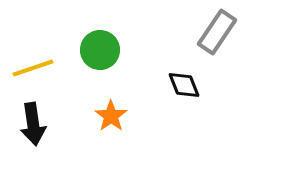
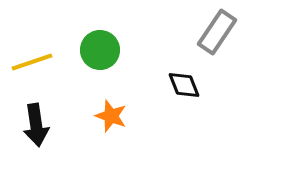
yellow line: moved 1 px left, 6 px up
orange star: rotated 16 degrees counterclockwise
black arrow: moved 3 px right, 1 px down
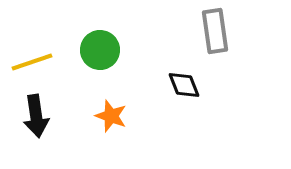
gray rectangle: moved 2 px left, 1 px up; rotated 42 degrees counterclockwise
black arrow: moved 9 px up
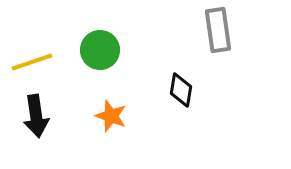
gray rectangle: moved 3 px right, 1 px up
black diamond: moved 3 px left, 5 px down; rotated 32 degrees clockwise
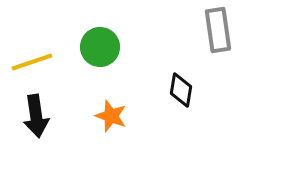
green circle: moved 3 px up
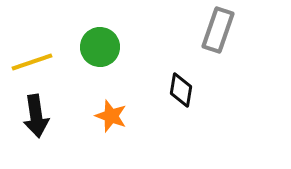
gray rectangle: rotated 27 degrees clockwise
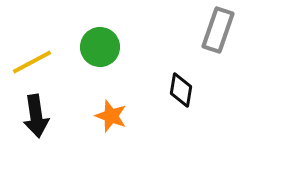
yellow line: rotated 9 degrees counterclockwise
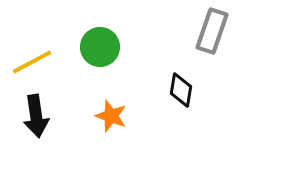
gray rectangle: moved 6 px left, 1 px down
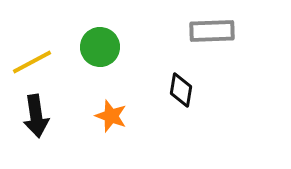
gray rectangle: rotated 69 degrees clockwise
